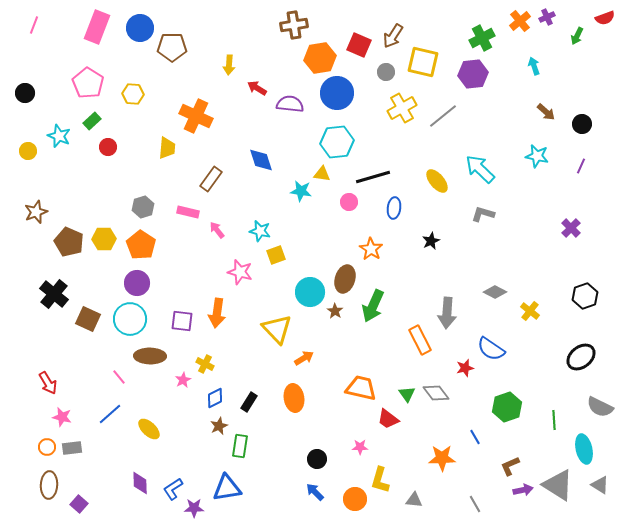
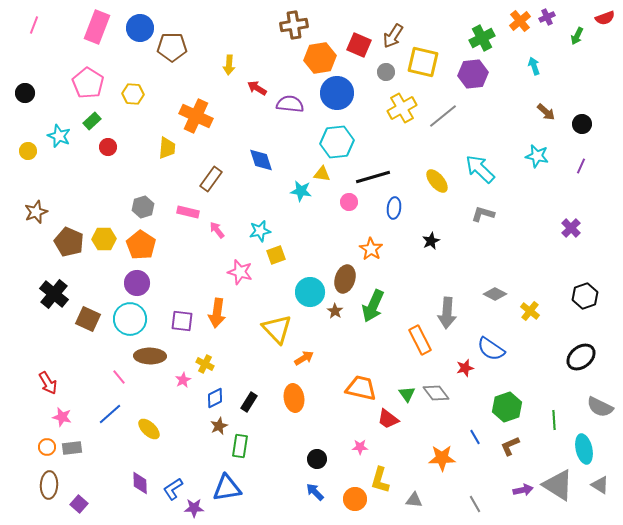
cyan star at (260, 231): rotated 25 degrees counterclockwise
gray diamond at (495, 292): moved 2 px down
brown L-shape at (510, 466): moved 20 px up
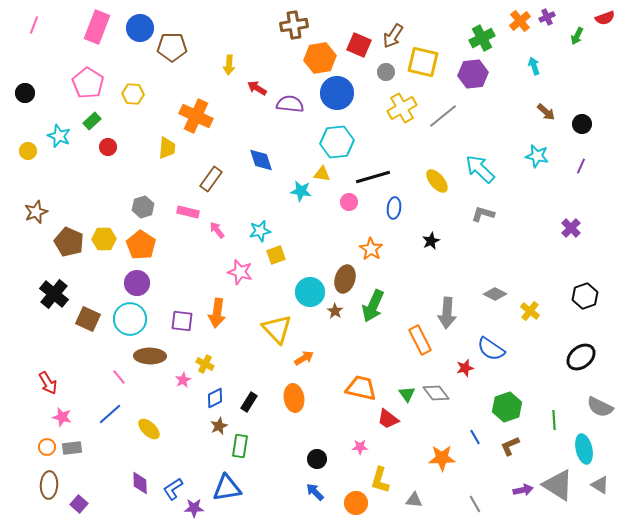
orange circle at (355, 499): moved 1 px right, 4 px down
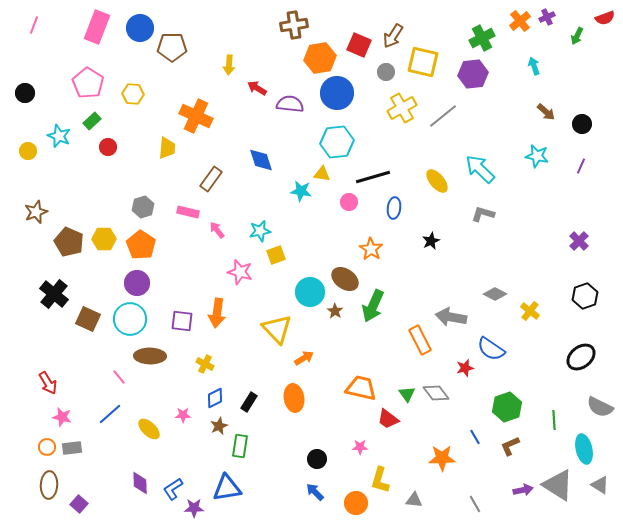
purple cross at (571, 228): moved 8 px right, 13 px down
brown ellipse at (345, 279): rotated 72 degrees counterclockwise
gray arrow at (447, 313): moved 4 px right, 4 px down; rotated 96 degrees clockwise
pink star at (183, 380): moved 35 px down; rotated 28 degrees clockwise
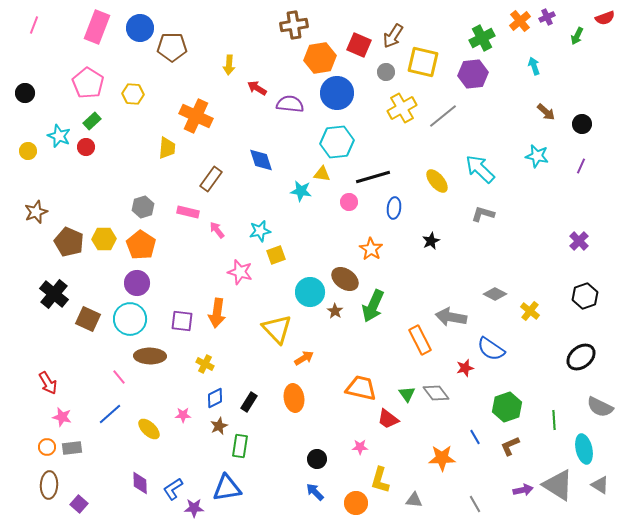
red circle at (108, 147): moved 22 px left
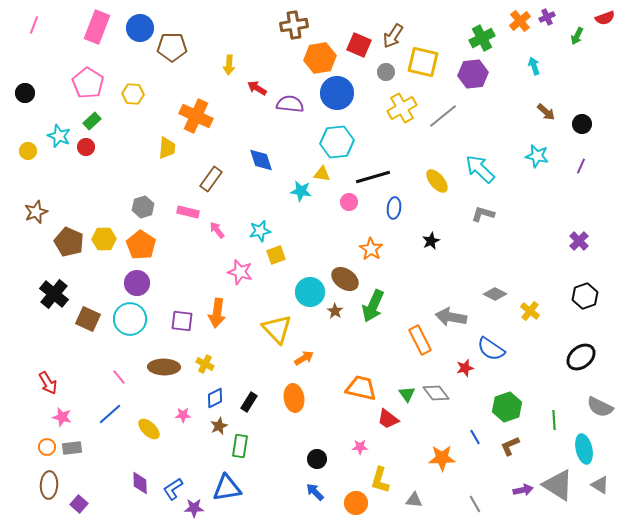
brown ellipse at (150, 356): moved 14 px right, 11 px down
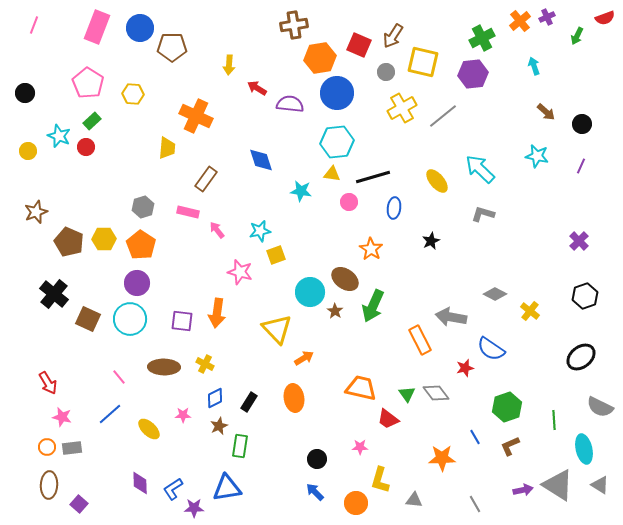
yellow triangle at (322, 174): moved 10 px right
brown rectangle at (211, 179): moved 5 px left
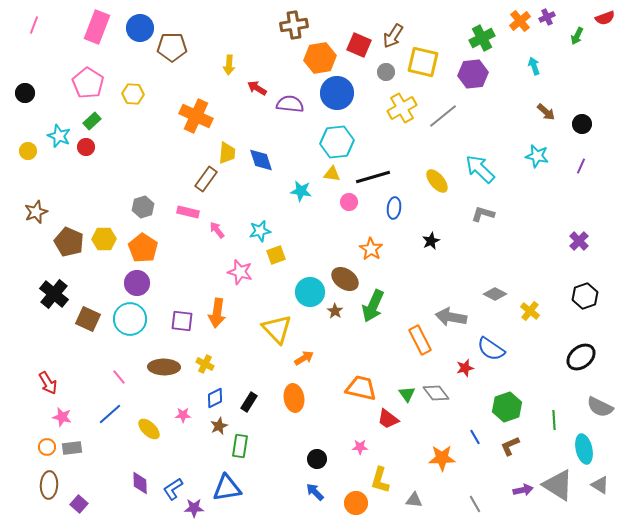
yellow trapezoid at (167, 148): moved 60 px right, 5 px down
orange pentagon at (141, 245): moved 2 px right, 3 px down
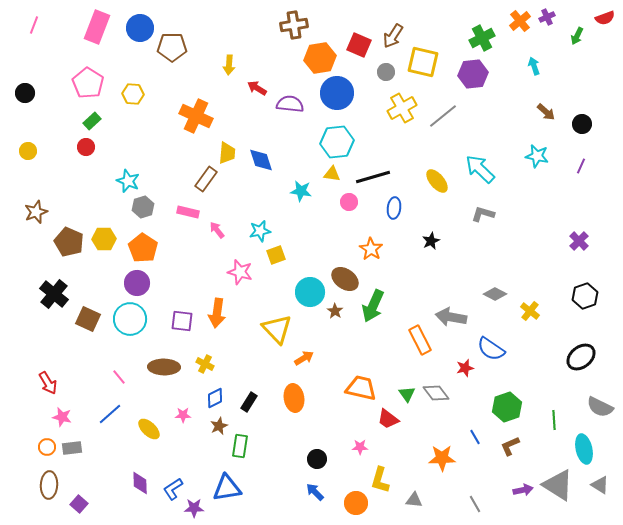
cyan star at (59, 136): moved 69 px right, 45 px down
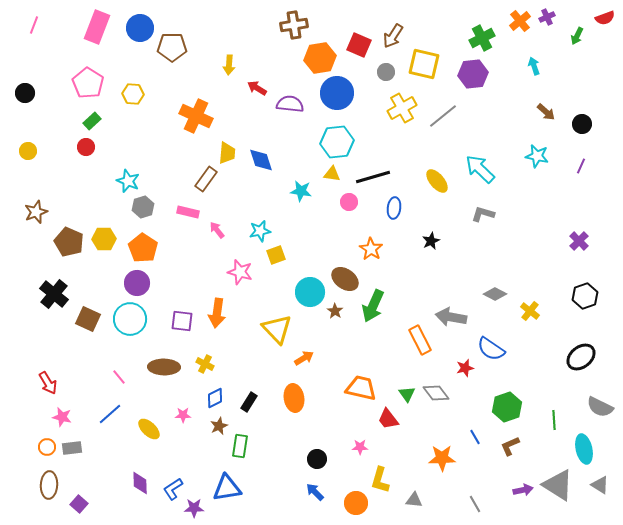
yellow square at (423, 62): moved 1 px right, 2 px down
red trapezoid at (388, 419): rotated 15 degrees clockwise
